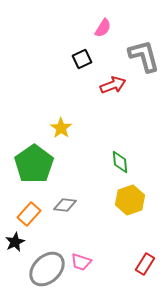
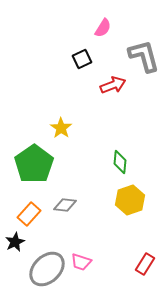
green diamond: rotated 10 degrees clockwise
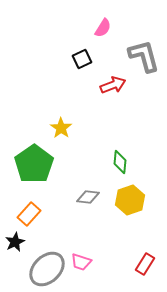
gray diamond: moved 23 px right, 8 px up
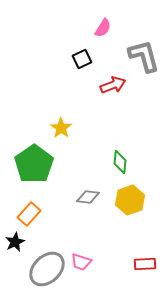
red rectangle: rotated 55 degrees clockwise
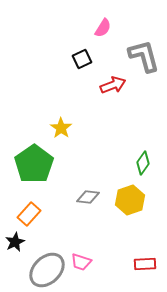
green diamond: moved 23 px right, 1 px down; rotated 30 degrees clockwise
gray ellipse: moved 1 px down
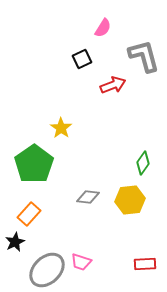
yellow hexagon: rotated 12 degrees clockwise
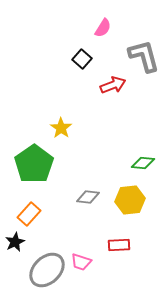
black square: rotated 24 degrees counterclockwise
green diamond: rotated 60 degrees clockwise
red rectangle: moved 26 px left, 19 px up
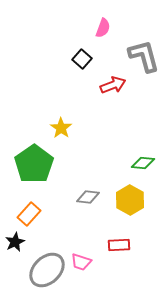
pink semicircle: rotated 12 degrees counterclockwise
yellow hexagon: rotated 24 degrees counterclockwise
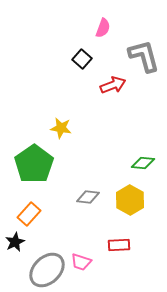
yellow star: rotated 25 degrees counterclockwise
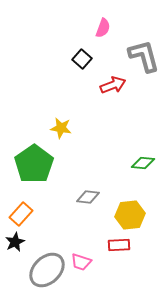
yellow hexagon: moved 15 px down; rotated 24 degrees clockwise
orange rectangle: moved 8 px left
